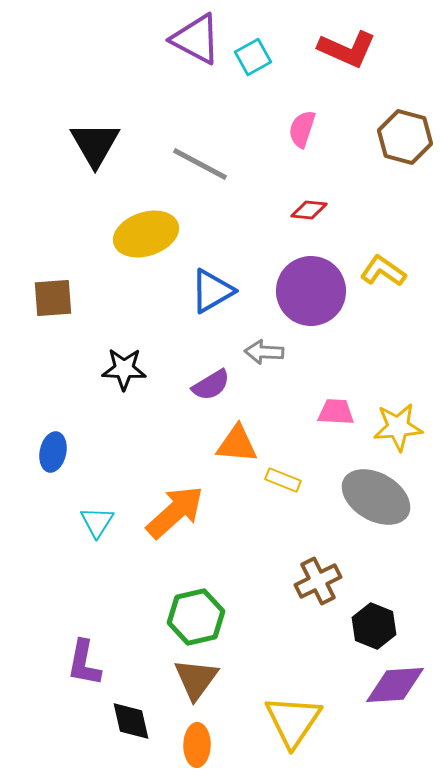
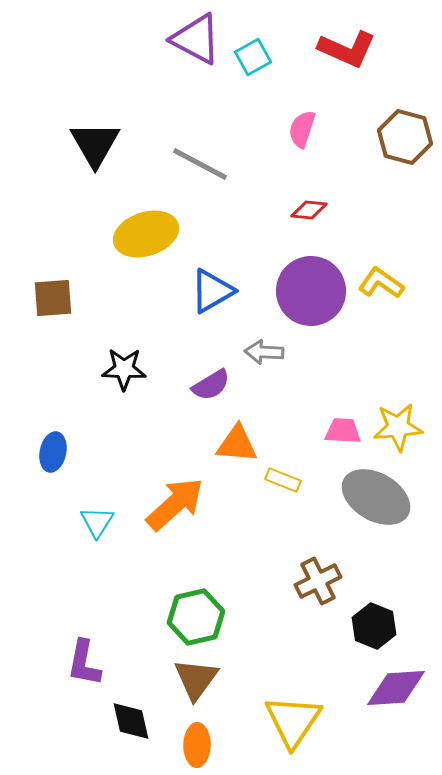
yellow L-shape: moved 2 px left, 12 px down
pink trapezoid: moved 7 px right, 19 px down
orange arrow: moved 8 px up
purple diamond: moved 1 px right, 3 px down
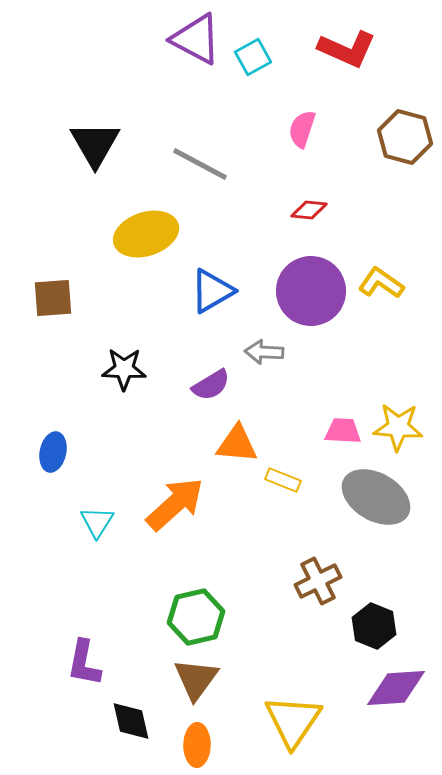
yellow star: rotated 9 degrees clockwise
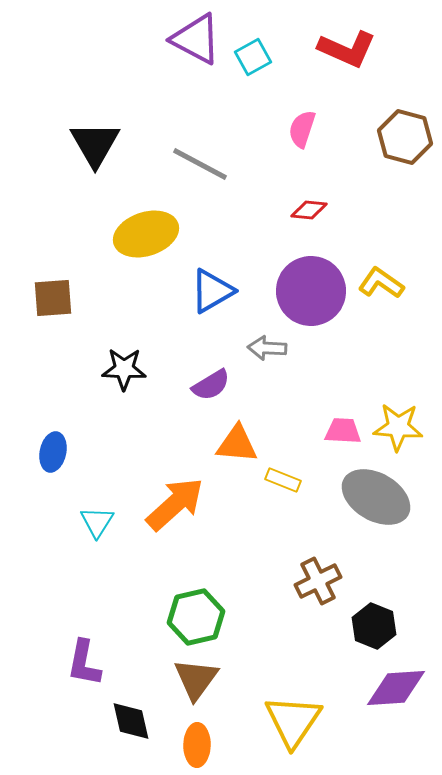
gray arrow: moved 3 px right, 4 px up
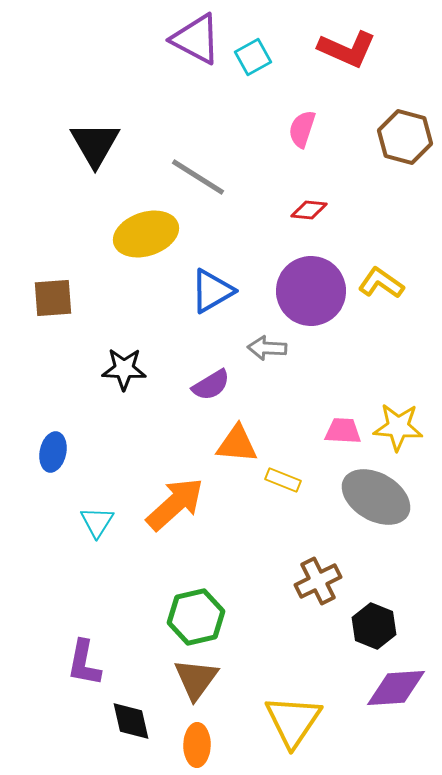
gray line: moved 2 px left, 13 px down; rotated 4 degrees clockwise
